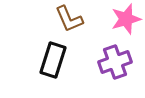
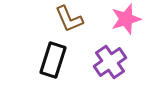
purple cross: moved 5 px left; rotated 16 degrees counterclockwise
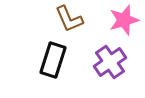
pink star: moved 2 px left, 1 px down
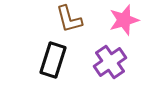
brown L-shape: rotated 8 degrees clockwise
